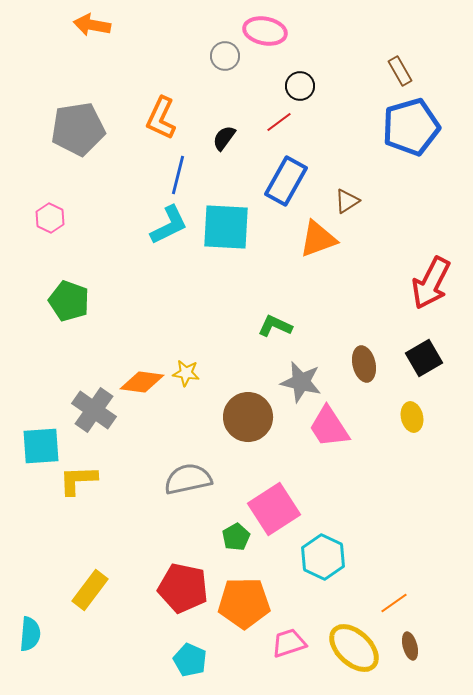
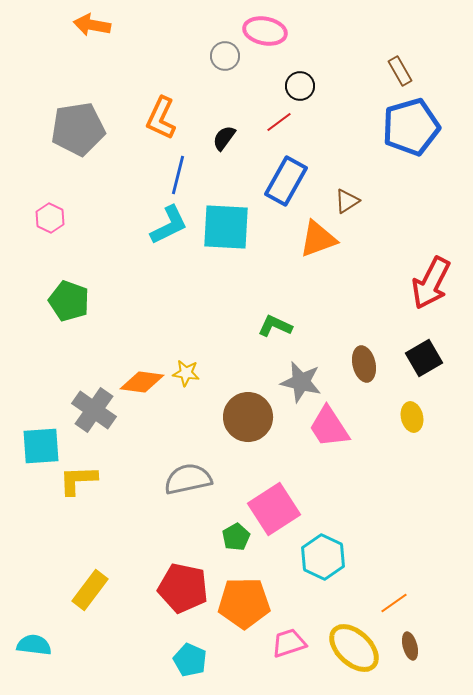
cyan semicircle at (30, 634): moved 4 px right, 11 px down; rotated 88 degrees counterclockwise
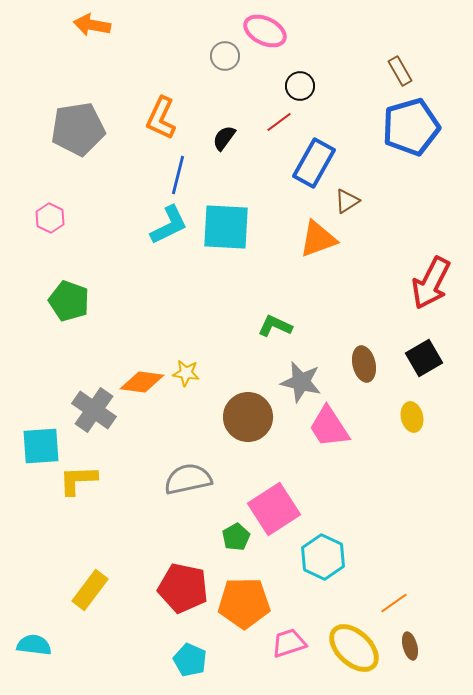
pink ellipse at (265, 31): rotated 15 degrees clockwise
blue rectangle at (286, 181): moved 28 px right, 18 px up
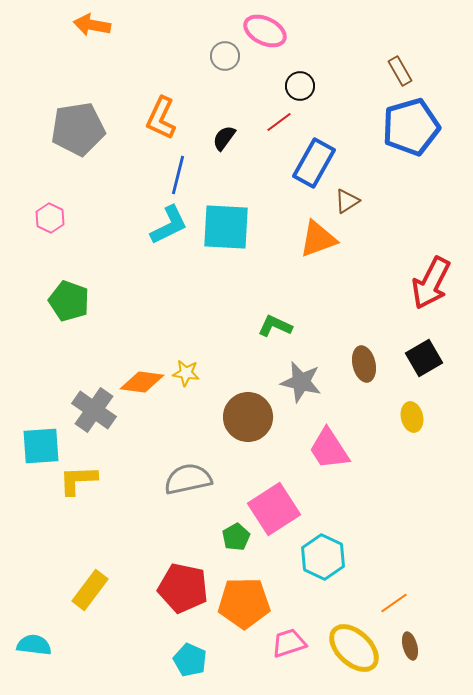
pink trapezoid at (329, 427): moved 22 px down
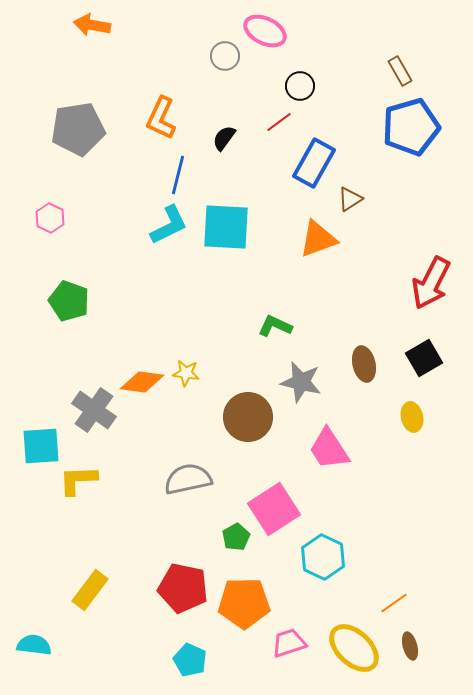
brown triangle at (347, 201): moved 3 px right, 2 px up
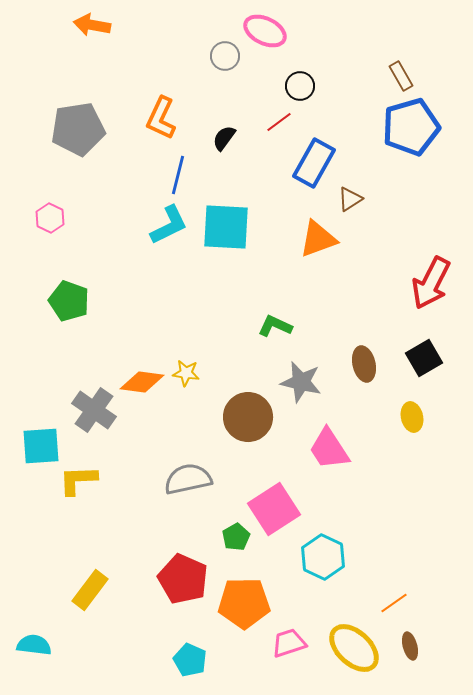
brown rectangle at (400, 71): moved 1 px right, 5 px down
red pentagon at (183, 588): moved 9 px up; rotated 12 degrees clockwise
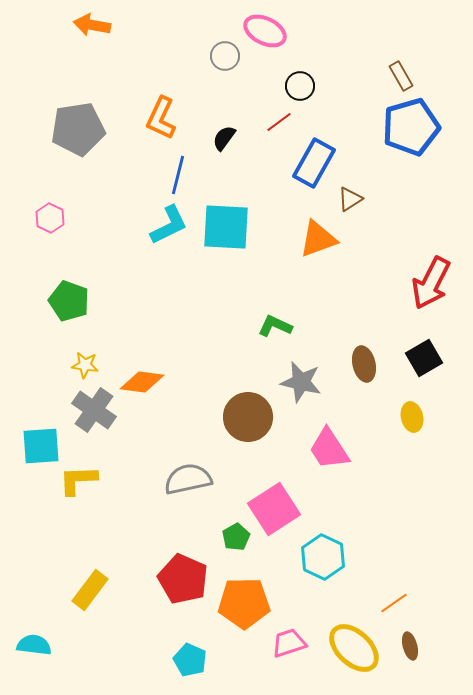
yellow star at (186, 373): moved 101 px left, 8 px up
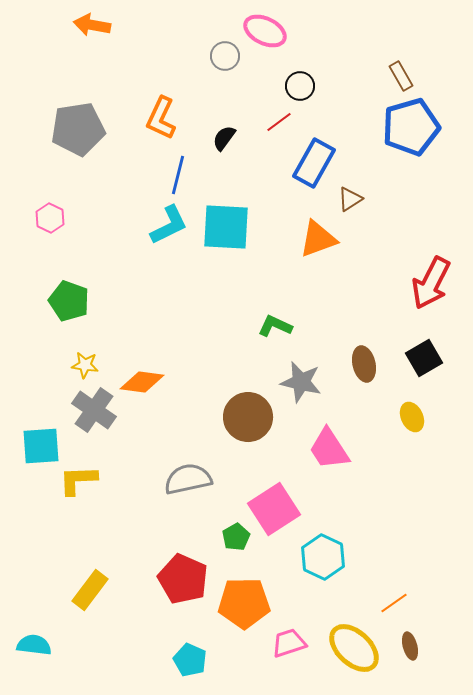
yellow ellipse at (412, 417): rotated 12 degrees counterclockwise
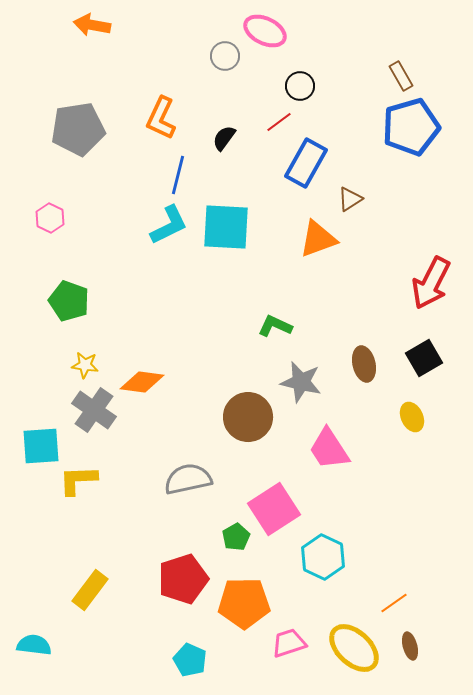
blue rectangle at (314, 163): moved 8 px left
red pentagon at (183, 579): rotated 30 degrees clockwise
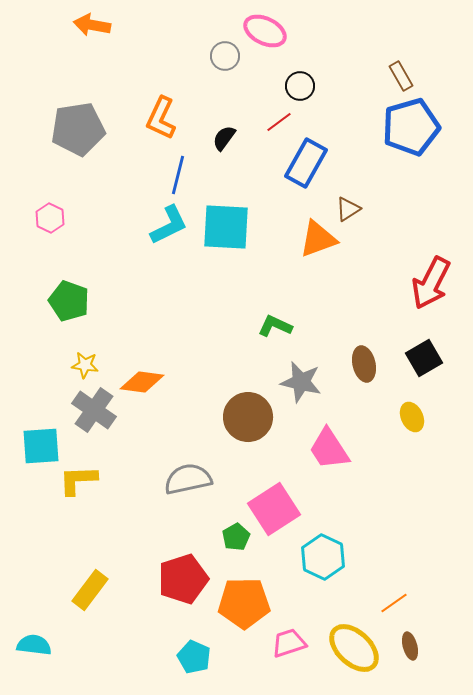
brown triangle at (350, 199): moved 2 px left, 10 px down
cyan pentagon at (190, 660): moved 4 px right, 3 px up
